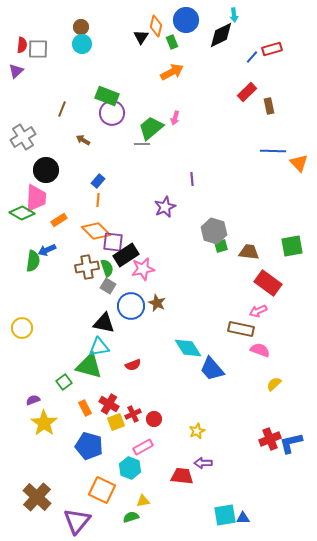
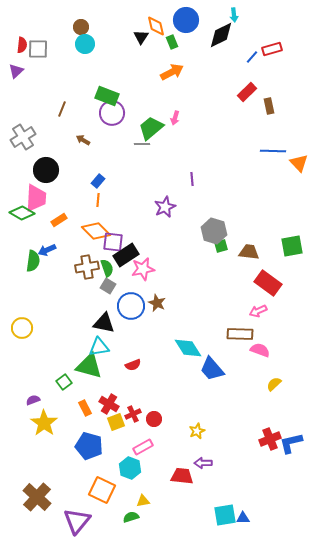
orange diamond at (156, 26): rotated 25 degrees counterclockwise
cyan circle at (82, 44): moved 3 px right
brown rectangle at (241, 329): moved 1 px left, 5 px down; rotated 10 degrees counterclockwise
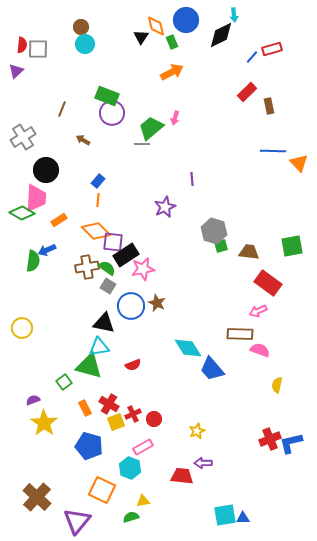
green semicircle at (107, 268): rotated 36 degrees counterclockwise
yellow semicircle at (274, 384): moved 3 px right, 1 px down; rotated 35 degrees counterclockwise
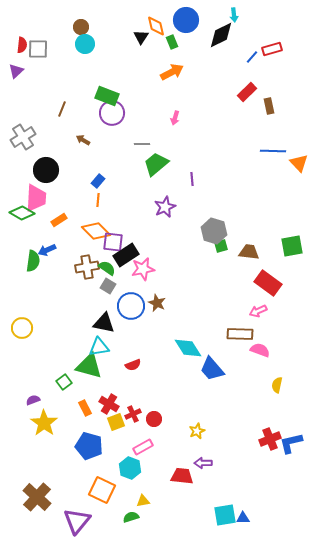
green trapezoid at (151, 128): moved 5 px right, 36 px down
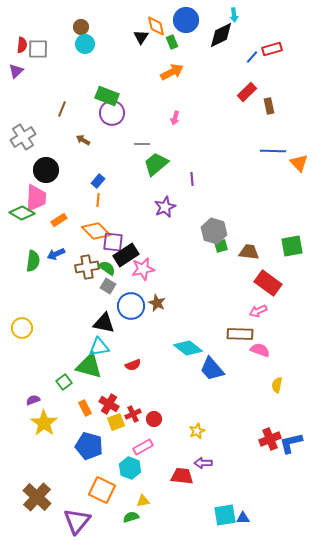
blue arrow at (47, 250): moved 9 px right, 4 px down
cyan diamond at (188, 348): rotated 20 degrees counterclockwise
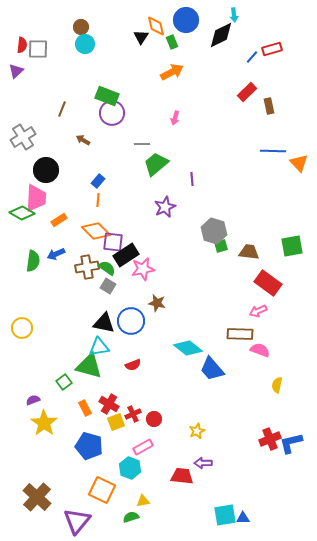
brown star at (157, 303): rotated 12 degrees counterclockwise
blue circle at (131, 306): moved 15 px down
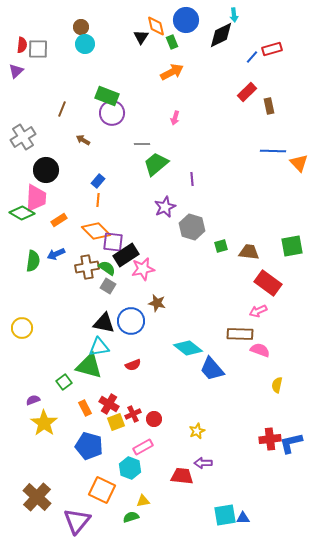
gray hexagon at (214, 231): moved 22 px left, 4 px up
red cross at (270, 439): rotated 15 degrees clockwise
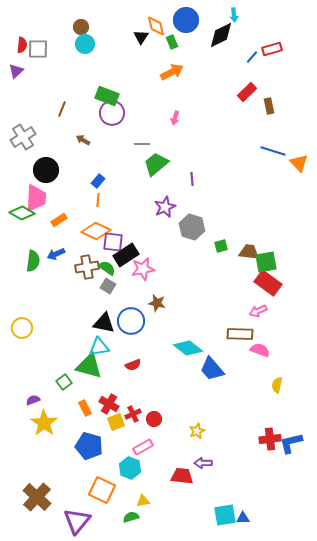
blue line at (273, 151): rotated 15 degrees clockwise
orange diamond at (96, 231): rotated 20 degrees counterclockwise
green square at (292, 246): moved 26 px left, 16 px down
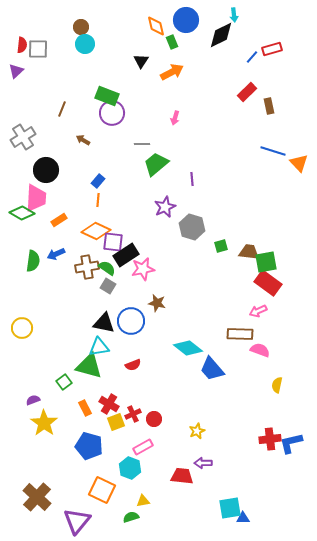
black triangle at (141, 37): moved 24 px down
cyan square at (225, 515): moved 5 px right, 7 px up
